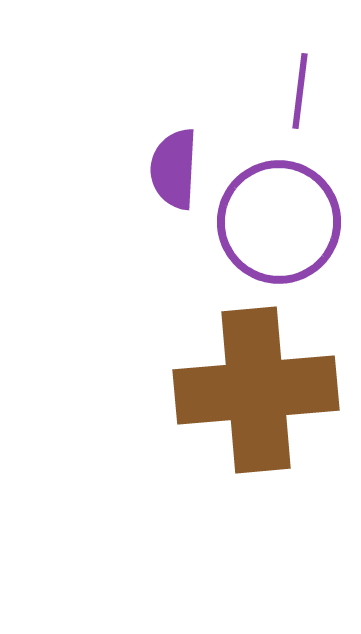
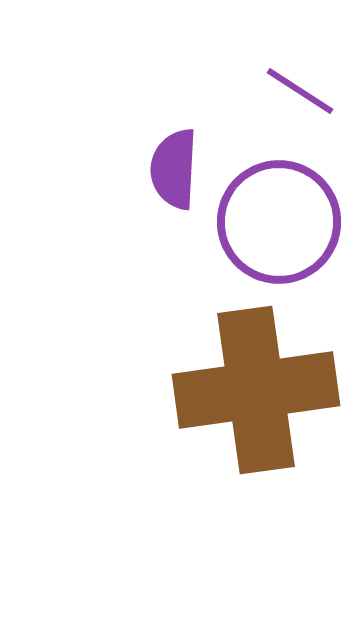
purple line: rotated 64 degrees counterclockwise
brown cross: rotated 3 degrees counterclockwise
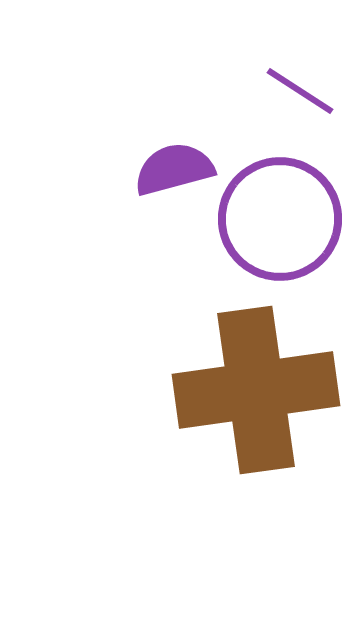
purple semicircle: rotated 72 degrees clockwise
purple circle: moved 1 px right, 3 px up
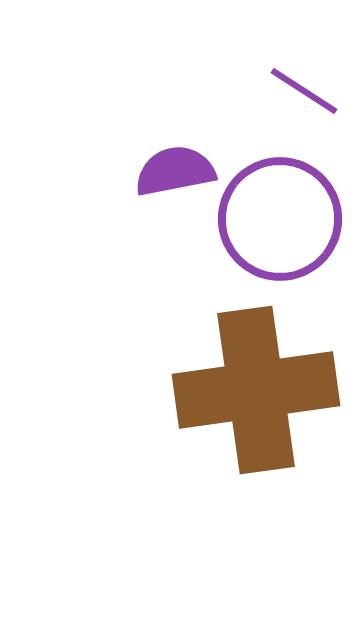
purple line: moved 4 px right
purple semicircle: moved 1 px right, 2 px down; rotated 4 degrees clockwise
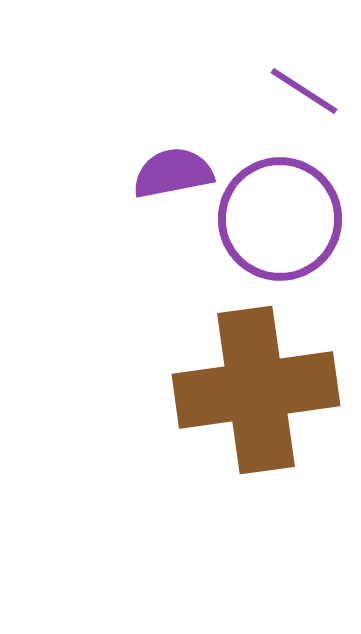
purple semicircle: moved 2 px left, 2 px down
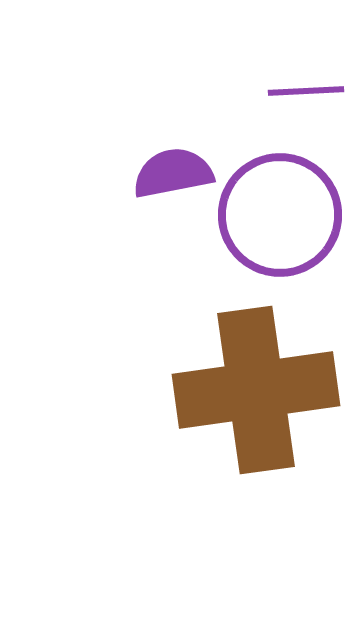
purple line: moved 2 px right; rotated 36 degrees counterclockwise
purple circle: moved 4 px up
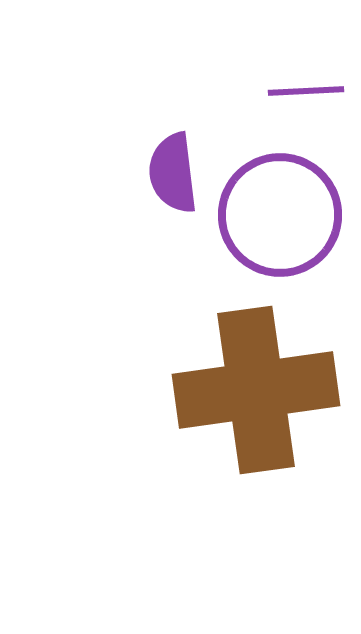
purple semicircle: rotated 86 degrees counterclockwise
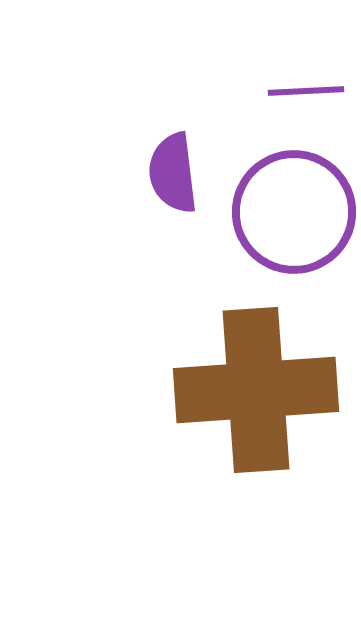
purple circle: moved 14 px right, 3 px up
brown cross: rotated 4 degrees clockwise
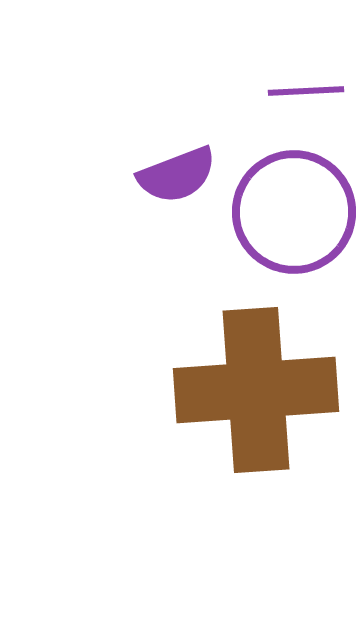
purple semicircle: moved 4 px right, 2 px down; rotated 104 degrees counterclockwise
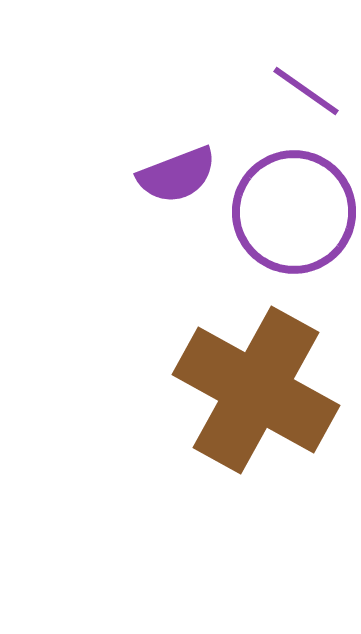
purple line: rotated 38 degrees clockwise
brown cross: rotated 33 degrees clockwise
